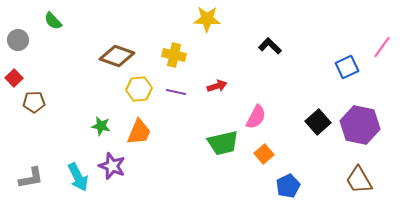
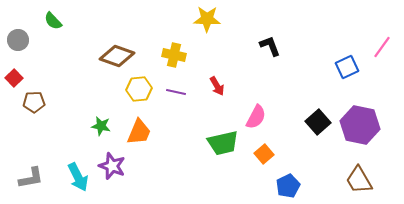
black L-shape: rotated 25 degrees clockwise
red arrow: rotated 78 degrees clockwise
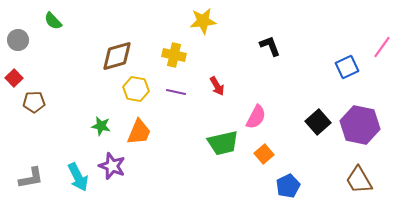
yellow star: moved 4 px left, 2 px down; rotated 8 degrees counterclockwise
brown diamond: rotated 36 degrees counterclockwise
yellow hexagon: moved 3 px left; rotated 15 degrees clockwise
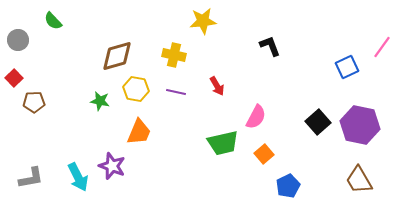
green star: moved 1 px left, 25 px up
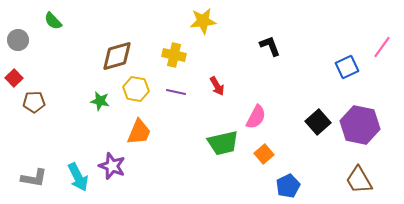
gray L-shape: moved 3 px right; rotated 20 degrees clockwise
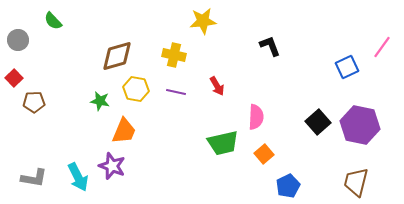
pink semicircle: rotated 25 degrees counterclockwise
orange trapezoid: moved 15 px left, 1 px up
brown trapezoid: moved 3 px left, 2 px down; rotated 44 degrees clockwise
